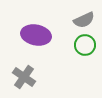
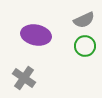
green circle: moved 1 px down
gray cross: moved 1 px down
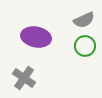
purple ellipse: moved 2 px down
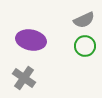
purple ellipse: moved 5 px left, 3 px down
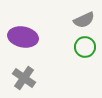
purple ellipse: moved 8 px left, 3 px up
green circle: moved 1 px down
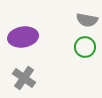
gray semicircle: moved 3 px right; rotated 35 degrees clockwise
purple ellipse: rotated 20 degrees counterclockwise
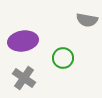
purple ellipse: moved 4 px down
green circle: moved 22 px left, 11 px down
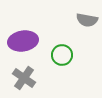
green circle: moved 1 px left, 3 px up
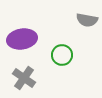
purple ellipse: moved 1 px left, 2 px up
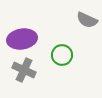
gray semicircle: rotated 15 degrees clockwise
gray cross: moved 8 px up; rotated 10 degrees counterclockwise
